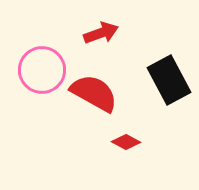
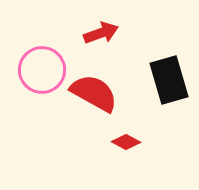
black rectangle: rotated 12 degrees clockwise
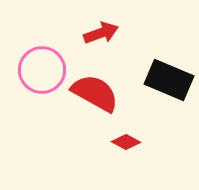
black rectangle: rotated 51 degrees counterclockwise
red semicircle: moved 1 px right
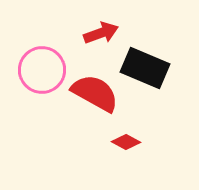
black rectangle: moved 24 px left, 12 px up
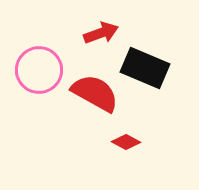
pink circle: moved 3 px left
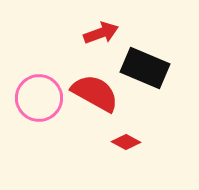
pink circle: moved 28 px down
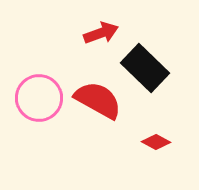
black rectangle: rotated 21 degrees clockwise
red semicircle: moved 3 px right, 7 px down
red diamond: moved 30 px right
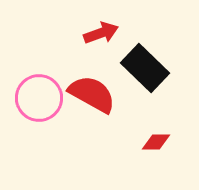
red semicircle: moved 6 px left, 6 px up
red diamond: rotated 28 degrees counterclockwise
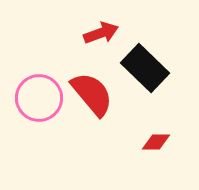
red semicircle: rotated 21 degrees clockwise
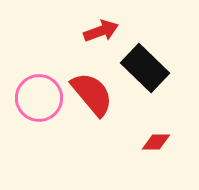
red arrow: moved 2 px up
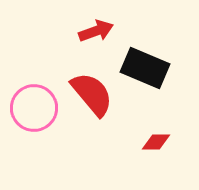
red arrow: moved 5 px left
black rectangle: rotated 21 degrees counterclockwise
pink circle: moved 5 px left, 10 px down
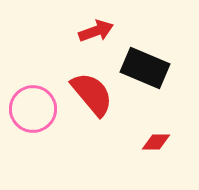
pink circle: moved 1 px left, 1 px down
